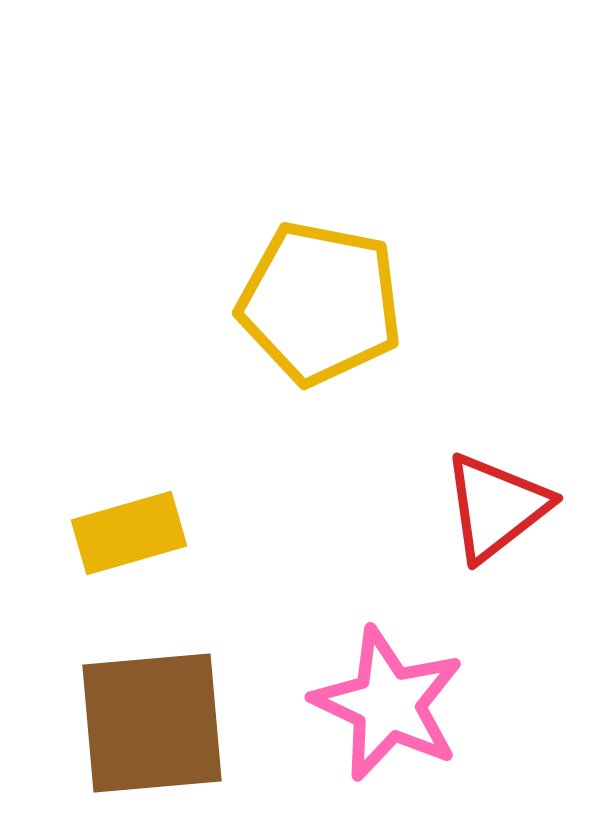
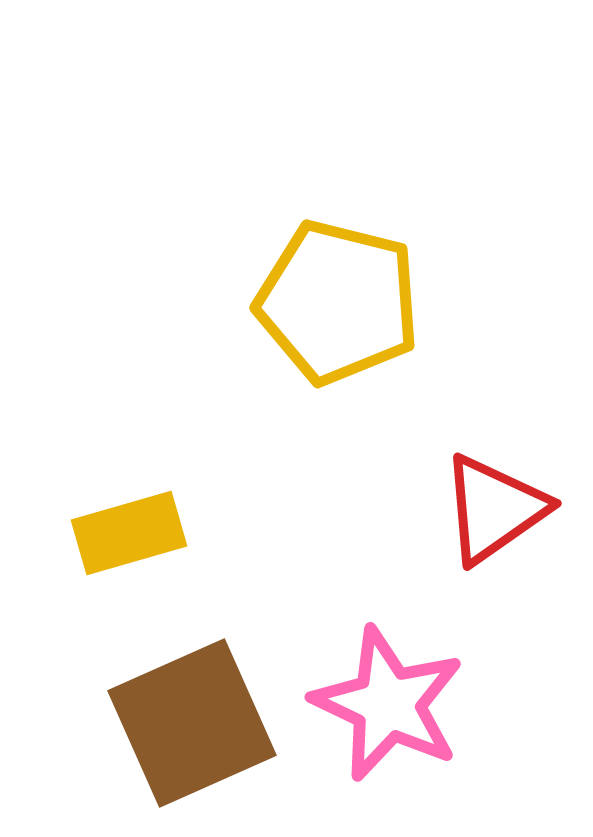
yellow pentagon: moved 18 px right, 1 px up; rotated 3 degrees clockwise
red triangle: moved 2 px left, 2 px down; rotated 3 degrees clockwise
brown square: moved 40 px right; rotated 19 degrees counterclockwise
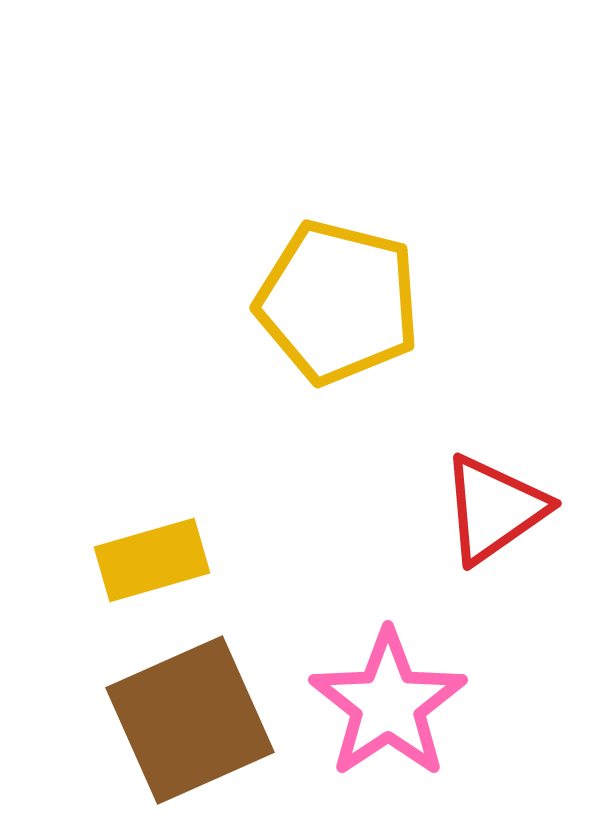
yellow rectangle: moved 23 px right, 27 px down
pink star: rotated 13 degrees clockwise
brown square: moved 2 px left, 3 px up
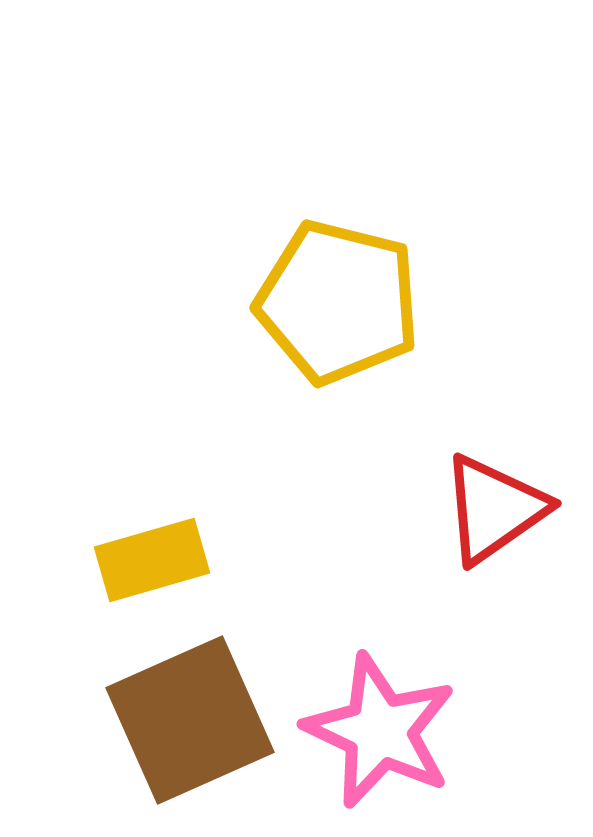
pink star: moved 8 px left, 27 px down; rotated 13 degrees counterclockwise
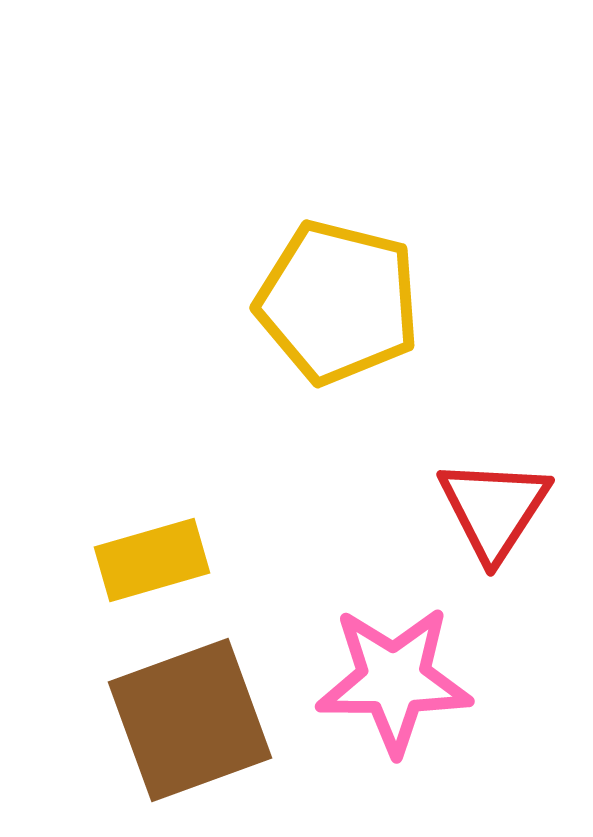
red triangle: rotated 22 degrees counterclockwise
brown square: rotated 4 degrees clockwise
pink star: moved 14 px right, 51 px up; rotated 25 degrees counterclockwise
